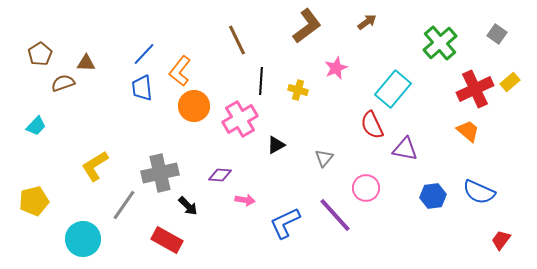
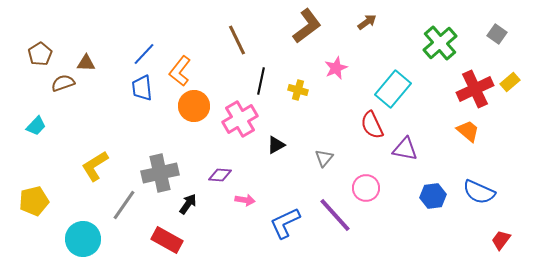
black line: rotated 8 degrees clockwise
black arrow: moved 2 px up; rotated 100 degrees counterclockwise
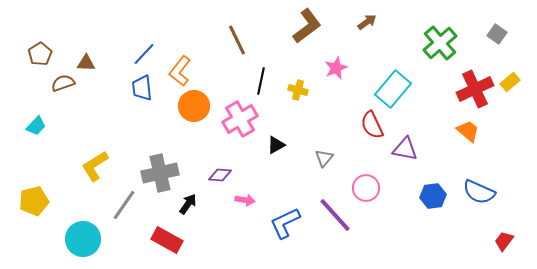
red trapezoid: moved 3 px right, 1 px down
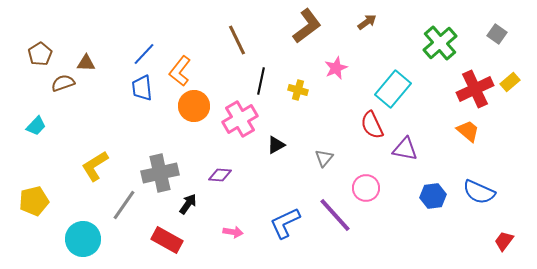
pink arrow: moved 12 px left, 32 px down
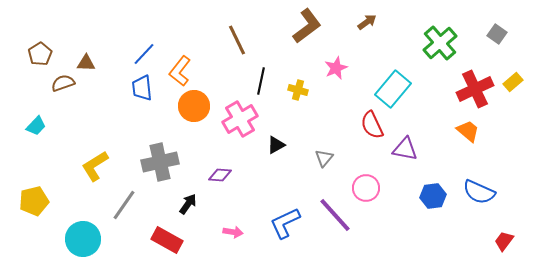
yellow rectangle: moved 3 px right
gray cross: moved 11 px up
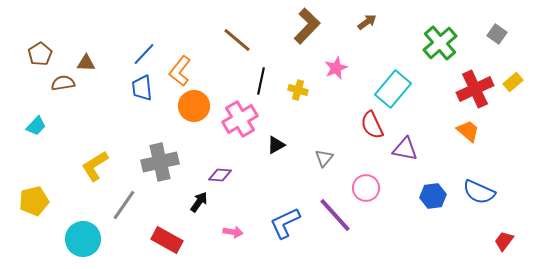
brown L-shape: rotated 9 degrees counterclockwise
brown line: rotated 24 degrees counterclockwise
brown semicircle: rotated 10 degrees clockwise
black arrow: moved 11 px right, 2 px up
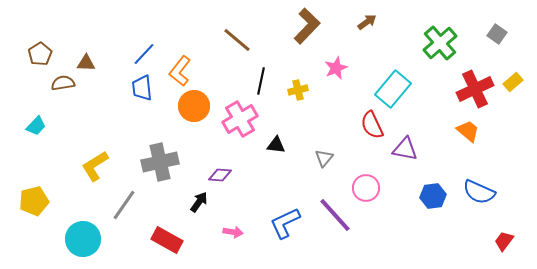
yellow cross: rotated 30 degrees counterclockwise
black triangle: rotated 36 degrees clockwise
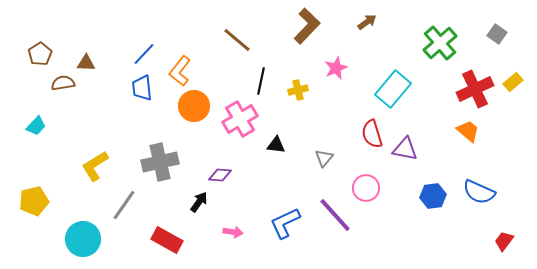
red semicircle: moved 9 px down; rotated 8 degrees clockwise
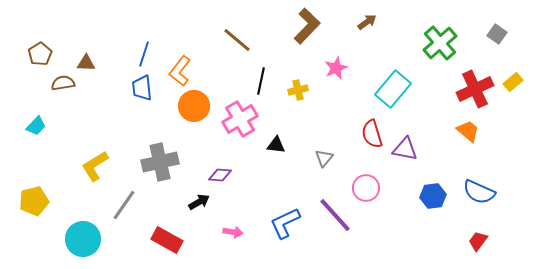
blue line: rotated 25 degrees counterclockwise
black arrow: rotated 25 degrees clockwise
red trapezoid: moved 26 px left
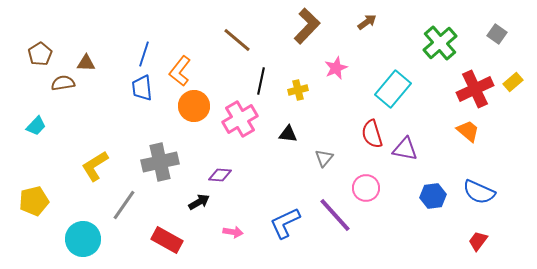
black triangle: moved 12 px right, 11 px up
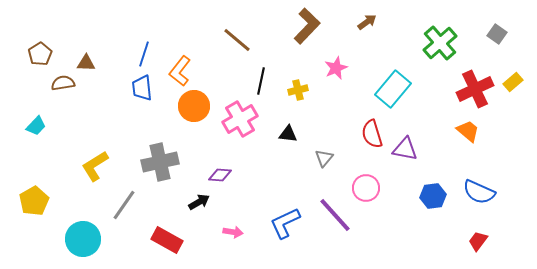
yellow pentagon: rotated 16 degrees counterclockwise
